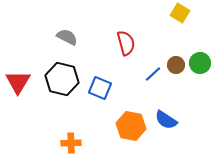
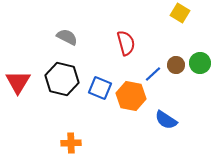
orange hexagon: moved 30 px up
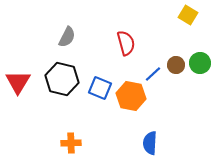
yellow square: moved 8 px right, 2 px down
gray semicircle: rotated 90 degrees clockwise
blue semicircle: moved 16 px left, 23 px down; rotated 60 degrees clockwise
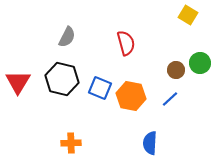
brown circle: moved 5 px down
blue line: moved 17 px right, 25 px down
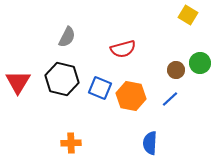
red semicircle: moved 3 px left, 6 px down; rotated 90 degrees clockwise
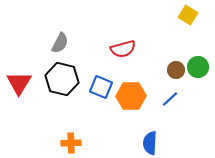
gray semicircle: moved 7 px left, 6 px down
green circle: moved 2 px left, 4 px down
red triangle: moved 1 px right, 1 px down
blue square: moved 1 px right, 1 px up
orange hexagon: rotated 12 degrees counterclockwise
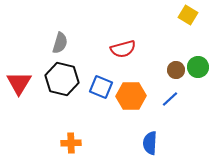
gray semicircle: rotated 10 degrees counterclockwise
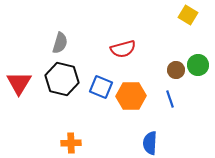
green circle: moved 2 px up
blue line: rotated 66 degrees counterclockwise
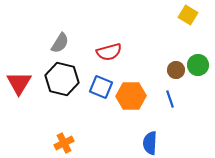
gray semicircle: rotated 15 degrees clockwise
red semicircle: moved 14 px left, 3 px down
orange cross: moved 7 px left; rotated 24 degrees counterclockwise
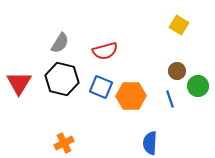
yellow square: moved 9 px left, 10 px down
red semicircle: moved 4 px left, 1 px up
green circle: moved 21 px down
brown circle: moved 1 px right, 1 px down
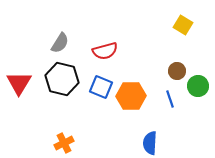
yellow square: moved 4 px right
